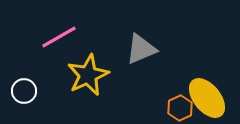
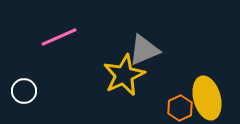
pink line: rotated 6 degrees clockwise
gray triangle: moved 3 px right, 1 px down
yellow star: moved 36 px right
yellow ellipse: rotated 24 degrees clockwise
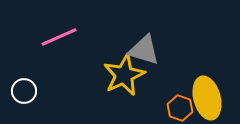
gray triangle: rotated 40 degrees clockwise
orange hexagon: rotated 15 degrees counterclockwise
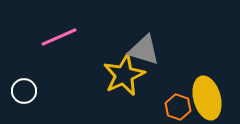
orange hexagon: moved 2 px left, 1 px up
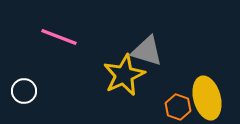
pink line: rotated 45 degrees clockwise
gray triangle: moved 3 px right, 1 px down
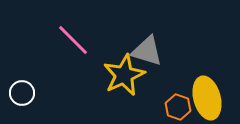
pink line: moved 14 px right, 3 px down; rotated 24 degrees clockwise
white circle: moved 2 px left, 2 px down
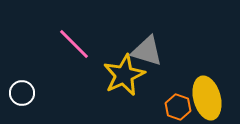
pink line: moved 1 px right, 4 px down
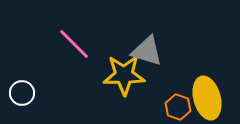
yellow star: rotated 24 degrees clockwise
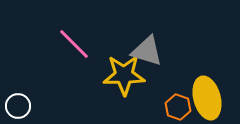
white circle: moved 4 px left, 13 px down
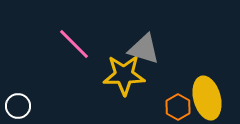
gray triangle: moved 3 px left, 2 px up
orange hexagon: rotated 10 degrees clockwise
